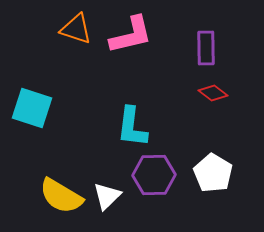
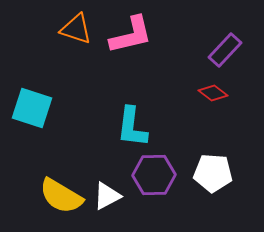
purple rectangle: moved 19 px right, 2 px down; rotated 44 degrees clockwise
white pentagon: rotated 27 degrees counterclockwise
white triangle: rotated 16 degrees clockwise
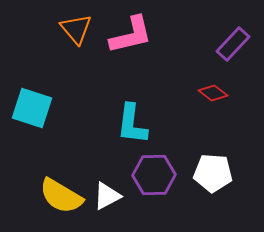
orange triangle: rotated 32 degrees clockwise
purple rectangle: moved 8 px right, 6 px up
cyan L-shape: moved 3 px up
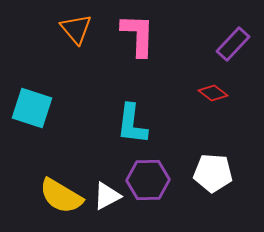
pink L-shape: moved 7 px right; rotated 75 degrees counterclockwise
purple hexagon: moved 6 px left, 5 px down
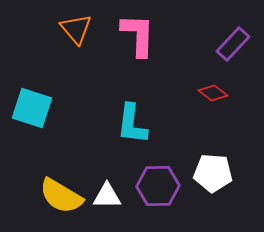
purple hexagon: moved 10 px right, 6 px down
white triangle: rotated 28 degrees clockwise
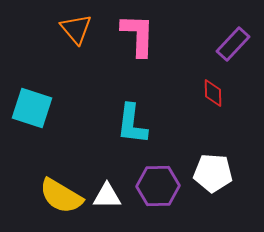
red diamond: rotated 52 degrees clockwise
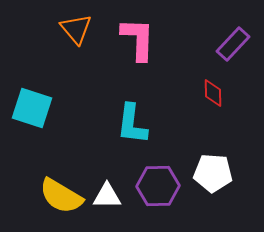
pink L-shape: moved 4 px down
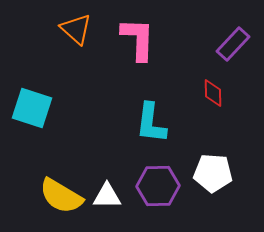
orange triangle: rotated 8 degrees counterclockwise
cyan L-shape: moved 19 px right, 1 px up
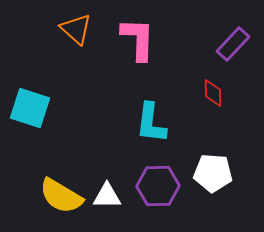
cyan square: moved 2 px left
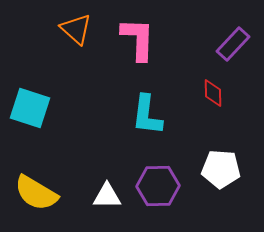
cyan L-shape: moved 4 px left, 8 px up
white pentagon: moved 8 px right, 4 px up
yellow semicircle: moved 25 px left, 3 px up
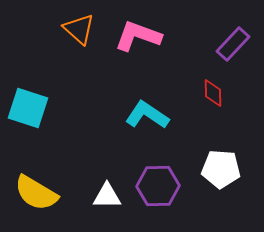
orange triangle: moved 3 px right
pink L-shape: moved 3 px up; rotated 72 degrees counterclockwise
cyan square: moved 2 px left
cyan L-shape: rotated 117 degrees clockwise
